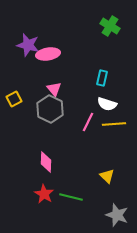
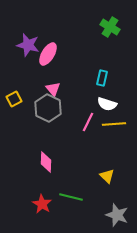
green cross: moved 1 px down
pink ellipse: rotated 50 degrees counterclockwise
pink triangle: moved 1 px left
gray hexagon: moved 2 px left, 1 px up
red star: moved 2 px left, 10 px down
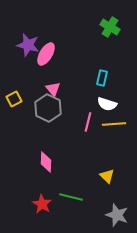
pink ellipse: moved 2 px left
pink line: rotated 12 degrees counterclockwise
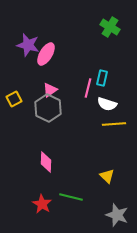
pink triangle: moved 3 px left, 1 px down; rotated 35 degrees clockwise
pink line: moved 34 px up
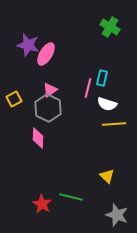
pink diamond: moved 8 px left, 24 px up
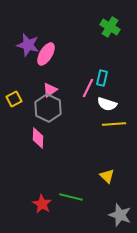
pink line: rotated 12 degrees clockwise
gray star: moved 3 px right
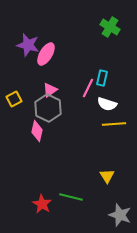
pink diamond: moved 1 px left, 7 px up; rotated 10 degrees clockwise
yellow triangle: rotated 14 degrees clockwise
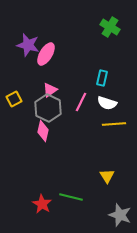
pink line: moved 7 px left, 14 px down
white semicircle: moved 1 px up
pink diamond: moved 6 px right
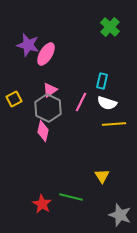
green cross: rotated 12 degrees clockwise
cyan rectangle: moved 3 px down
yellow triangle: moved 5 px left
